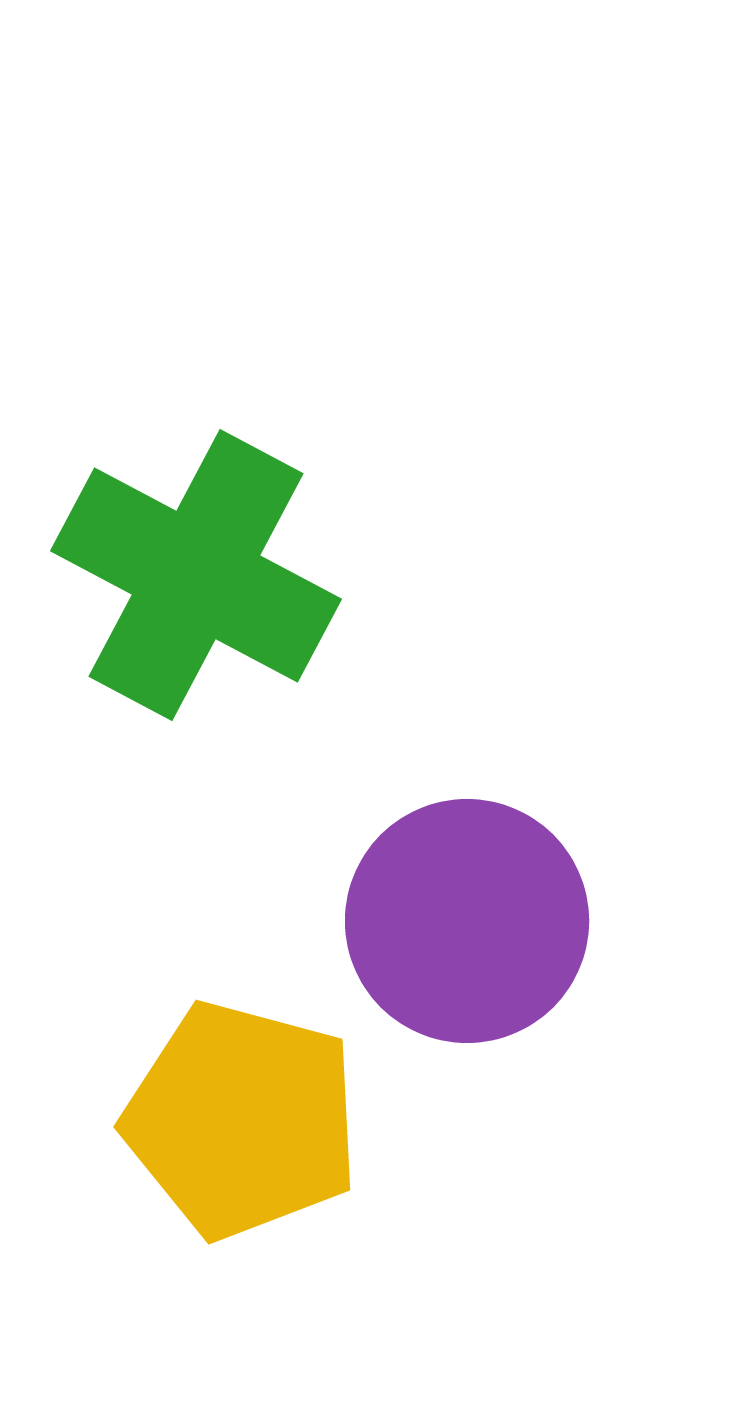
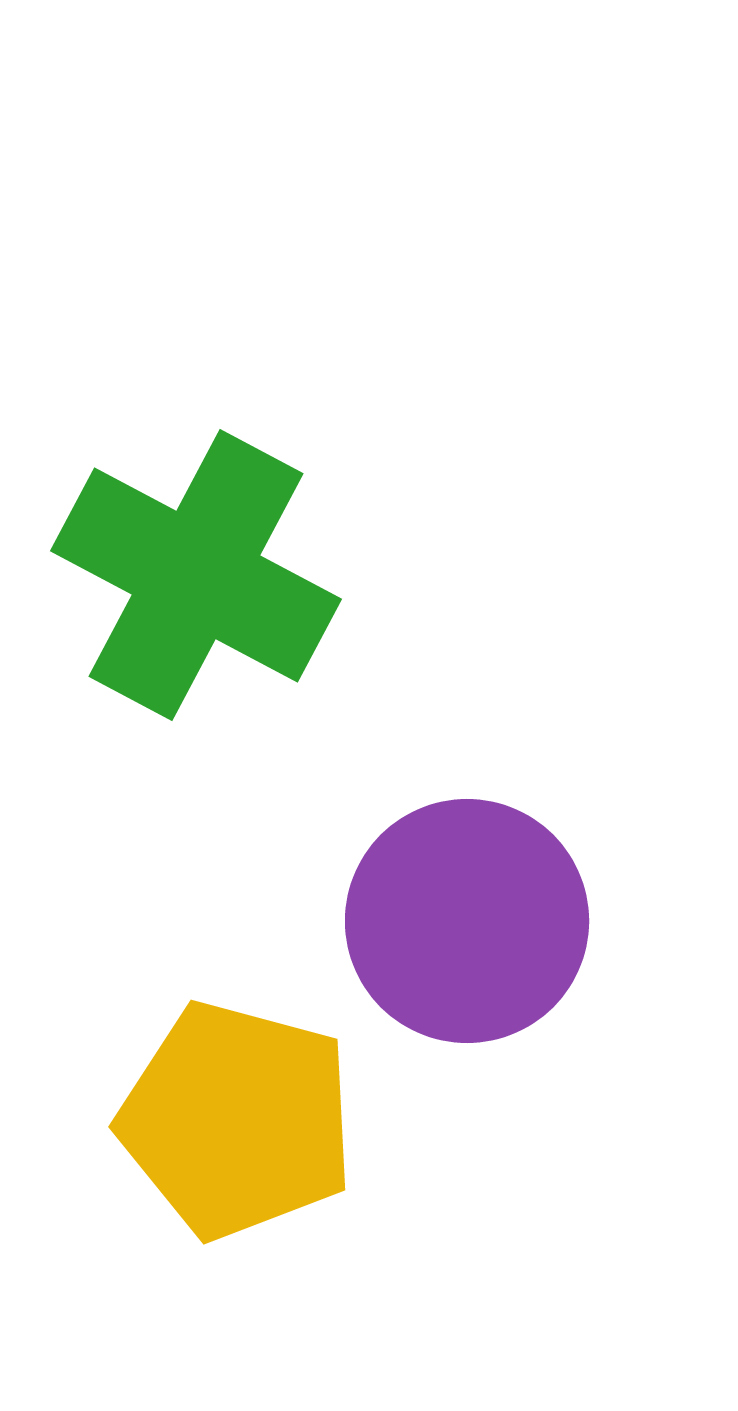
yellow pentagon: moved 5 px left
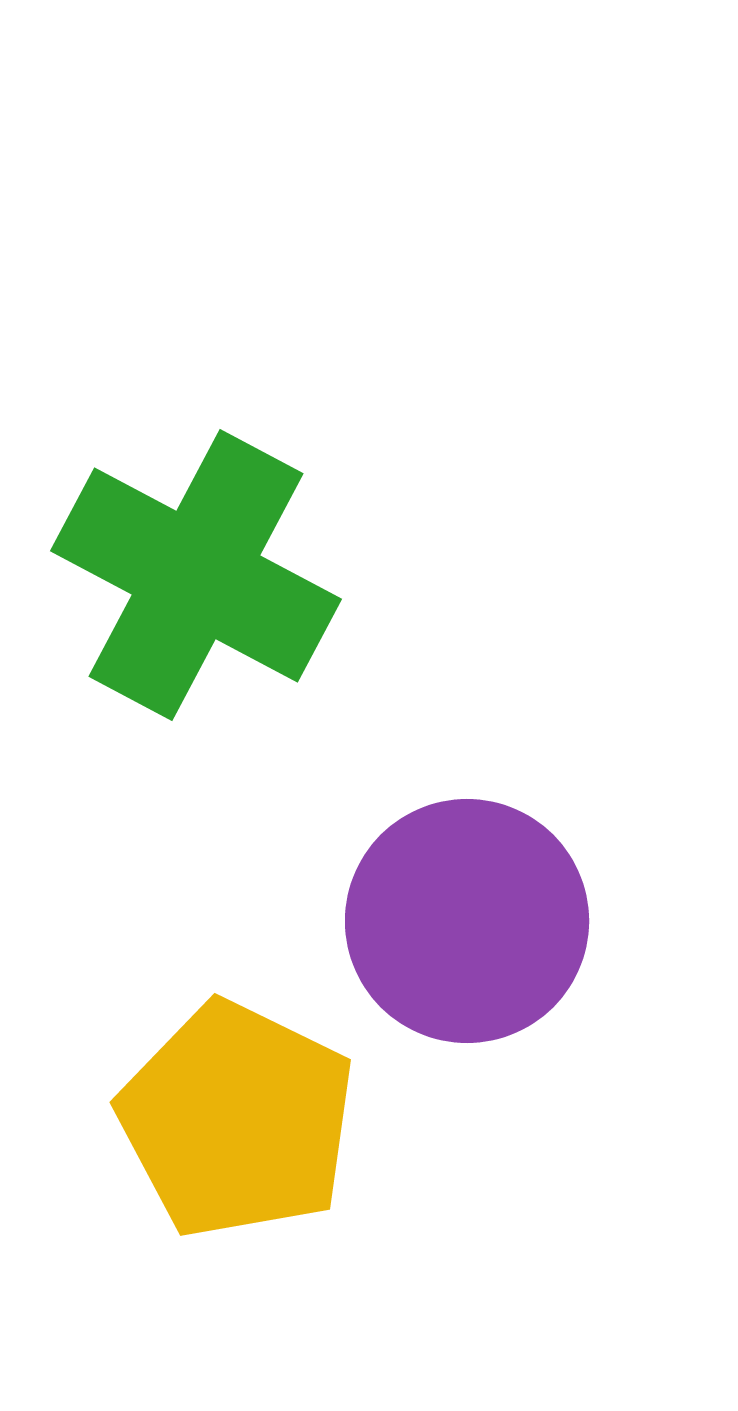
yellow pentagon: rotated 11 degrees clockwise
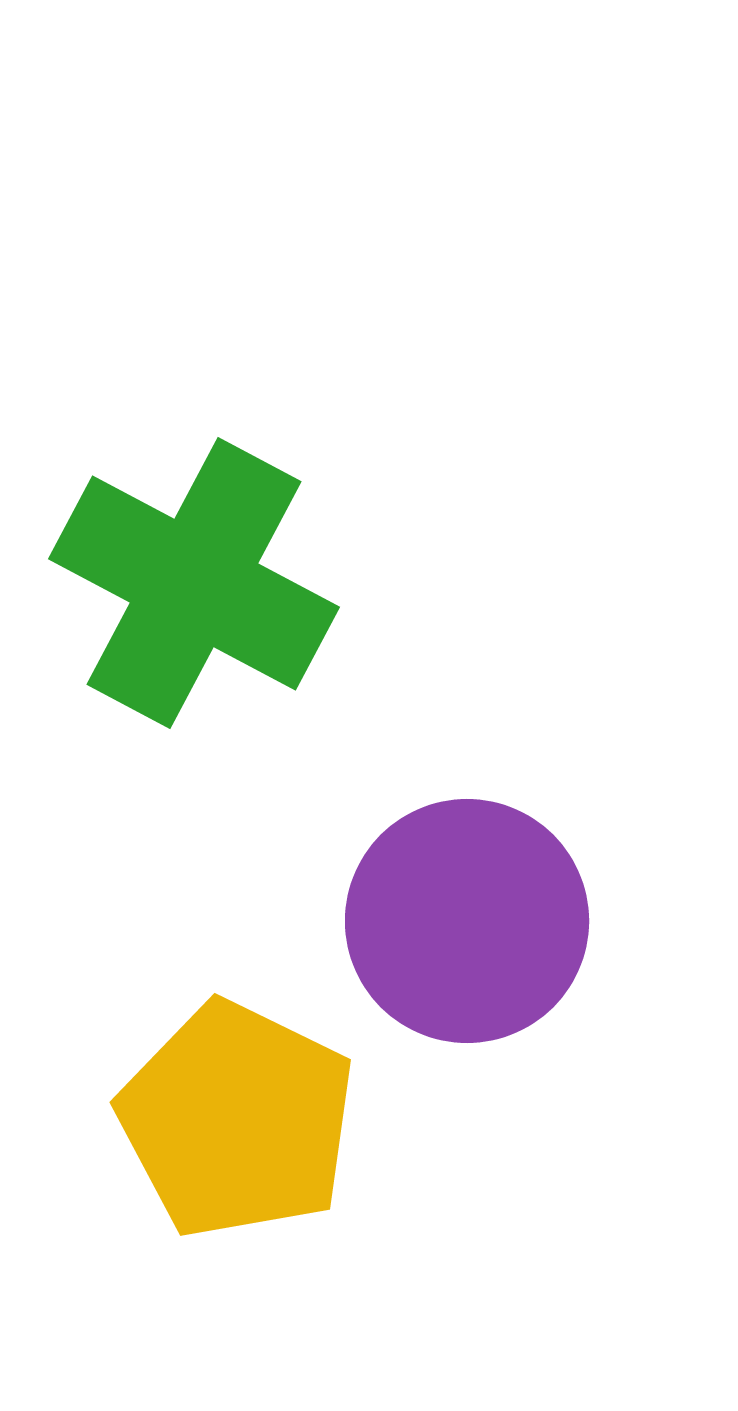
green cross: moved 2 px left, 8 px down
